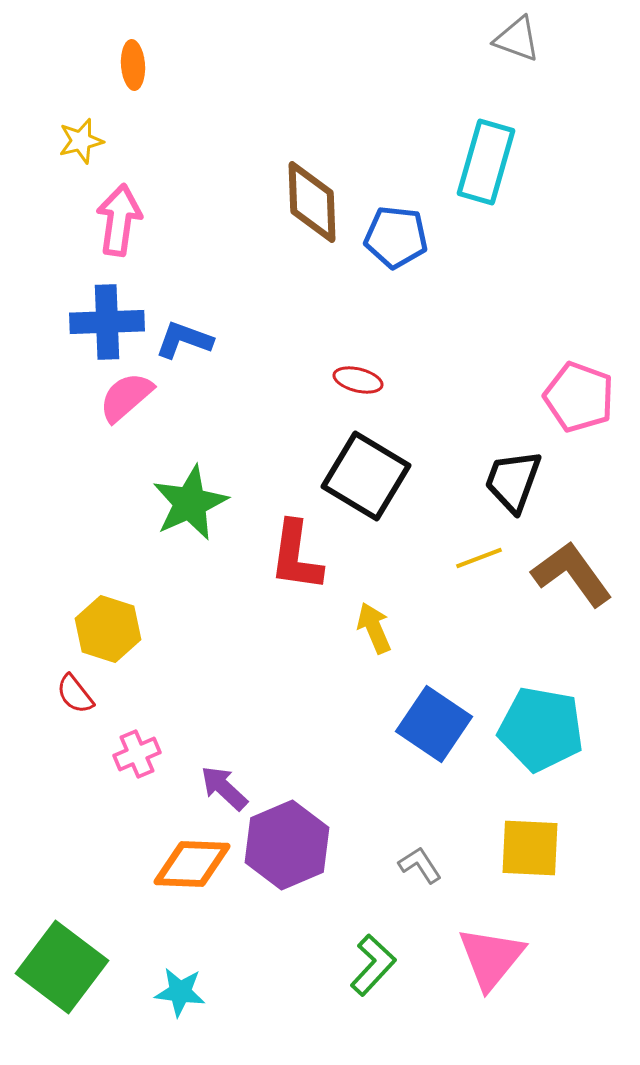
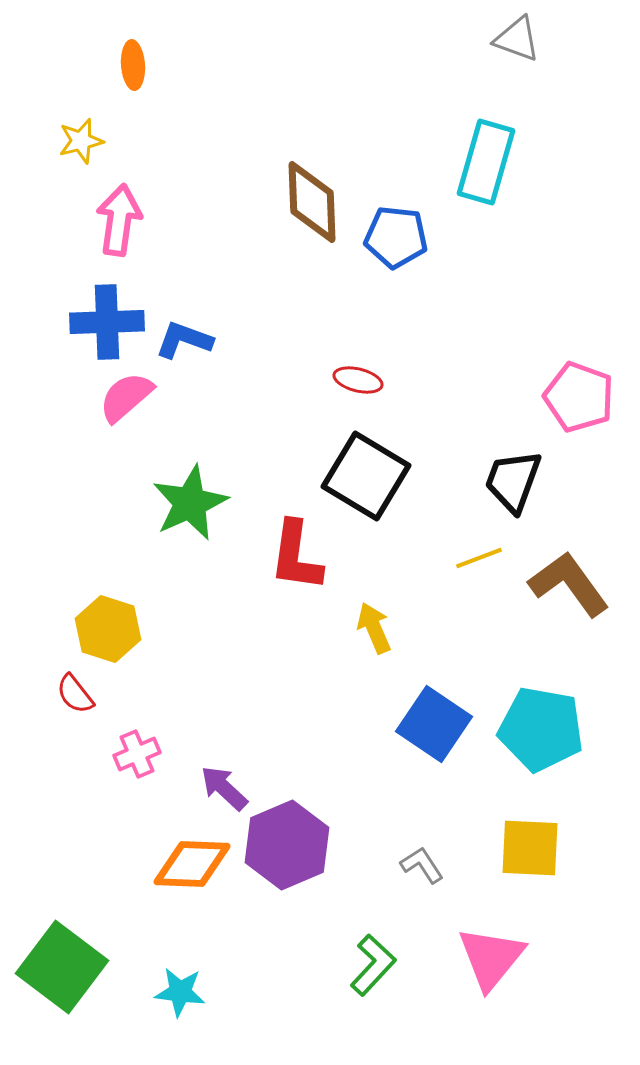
brown L-shape: moved 3 px left, 10 px down
gray L-shape: moved 2 px right
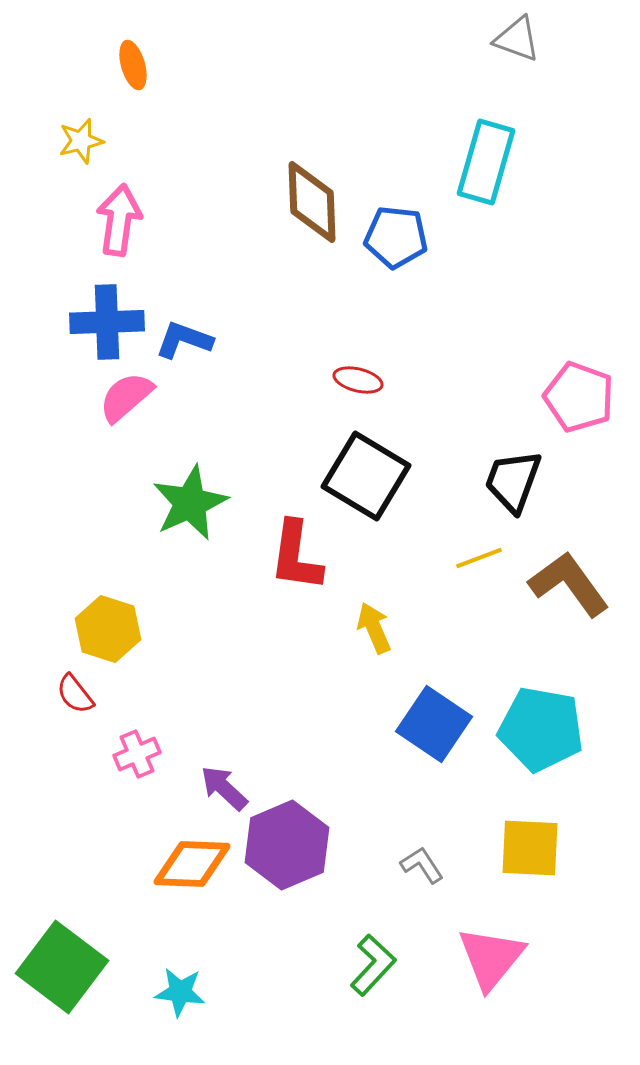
orange ellipse: rotated 12 degrees counterclockwise
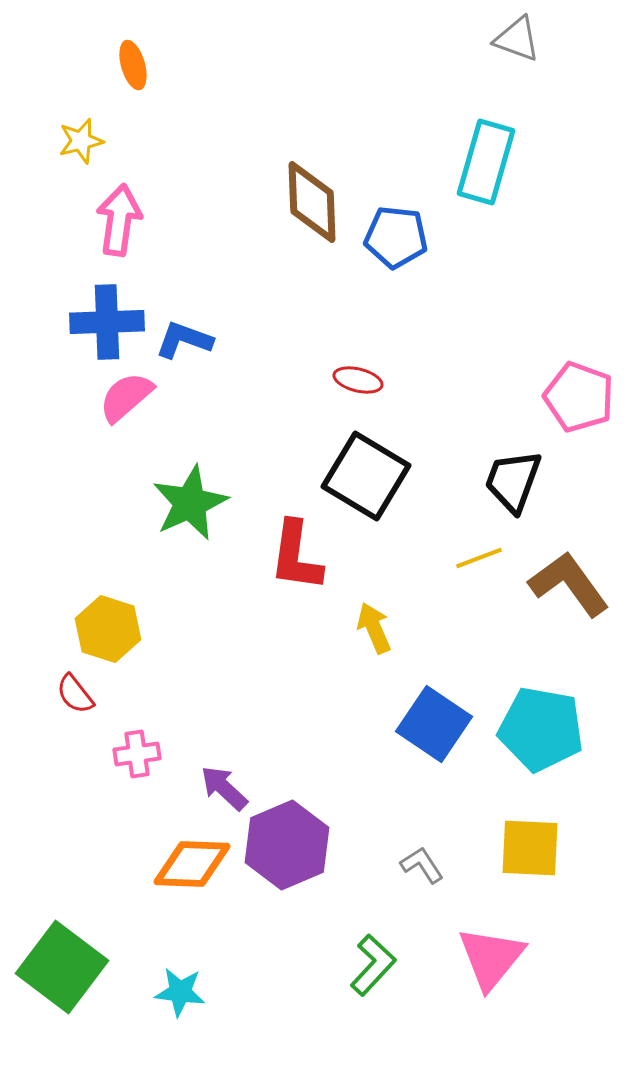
pink cross: rotated 15 degrees clockwise
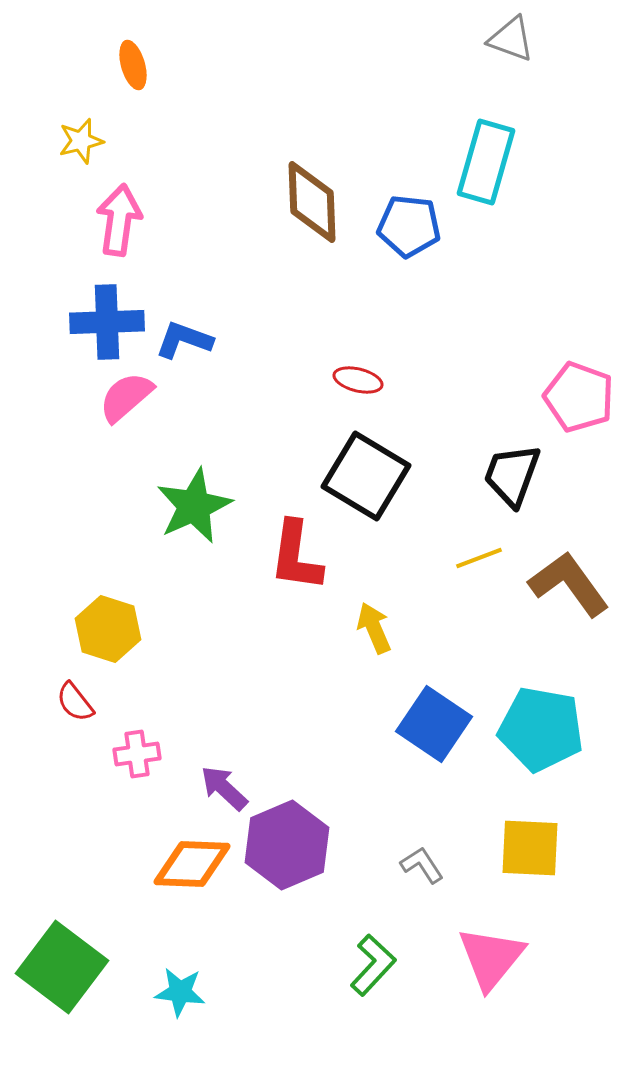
gray triangle: moved 6 px left
blue pentagon: moved 13 px right, 11 px up
black trapezoid: moved 1 px left, 6 px up
green star: moved 4 px right, 3 px down
red semicircle: moved 8 px down
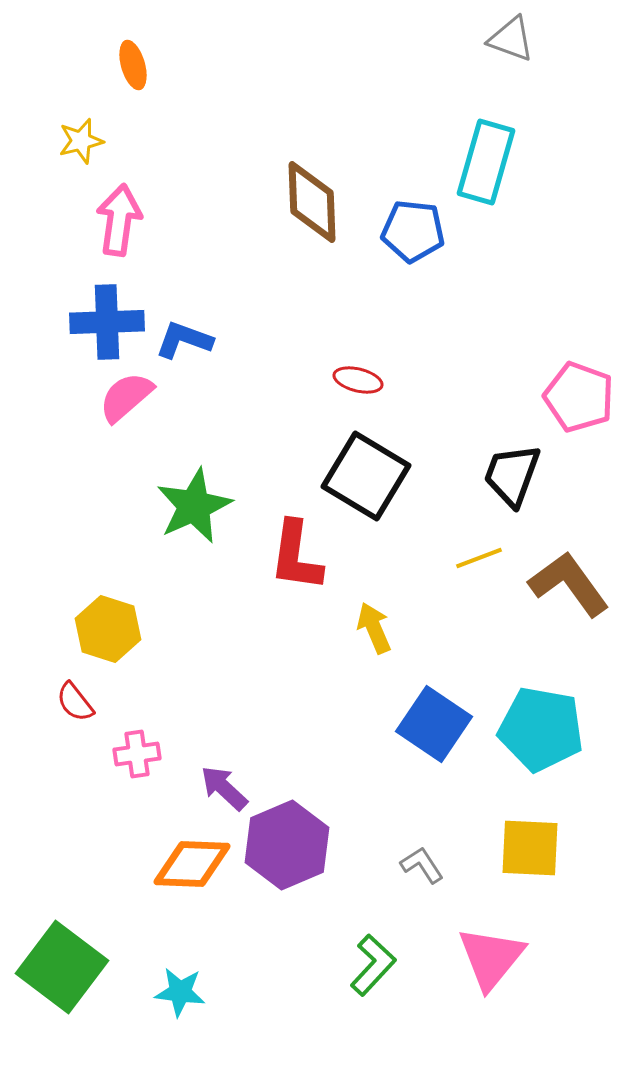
blue pentagon: moved 4 px right, 5 px down
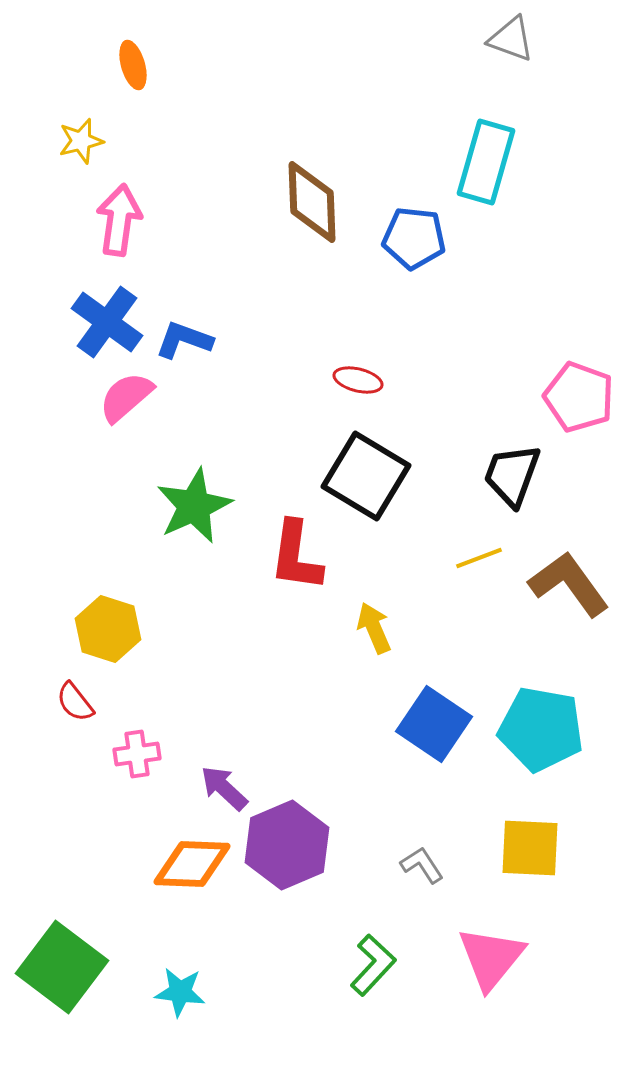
blue pentagon: moved 1 px right, 7 px down
blue cross: rotated 38 degrees clockwise
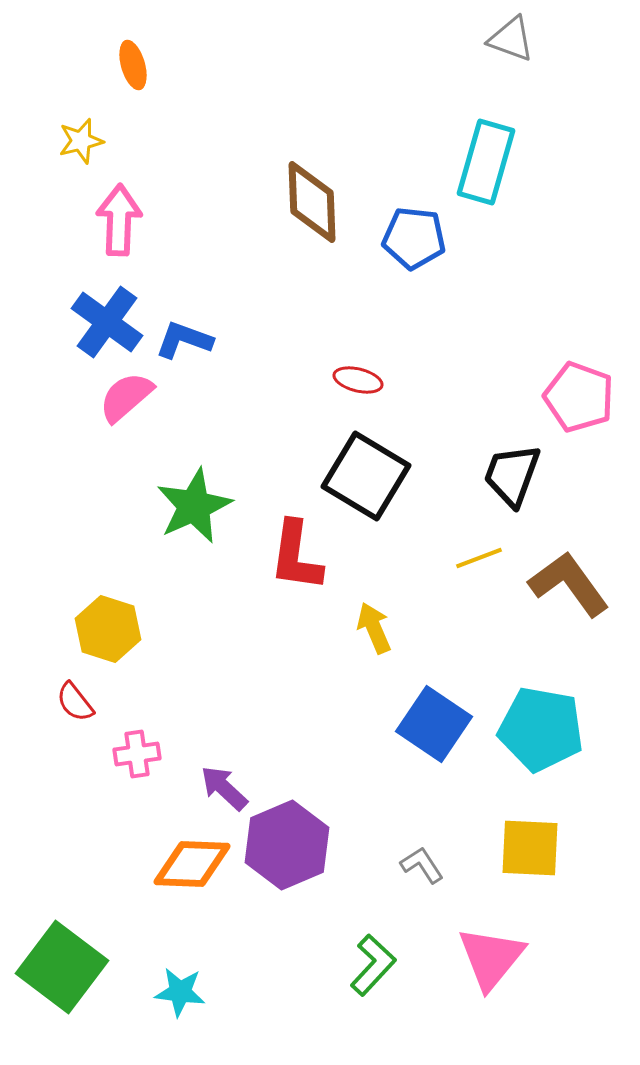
pink arrow: rotated 6 degrees counterclockwise
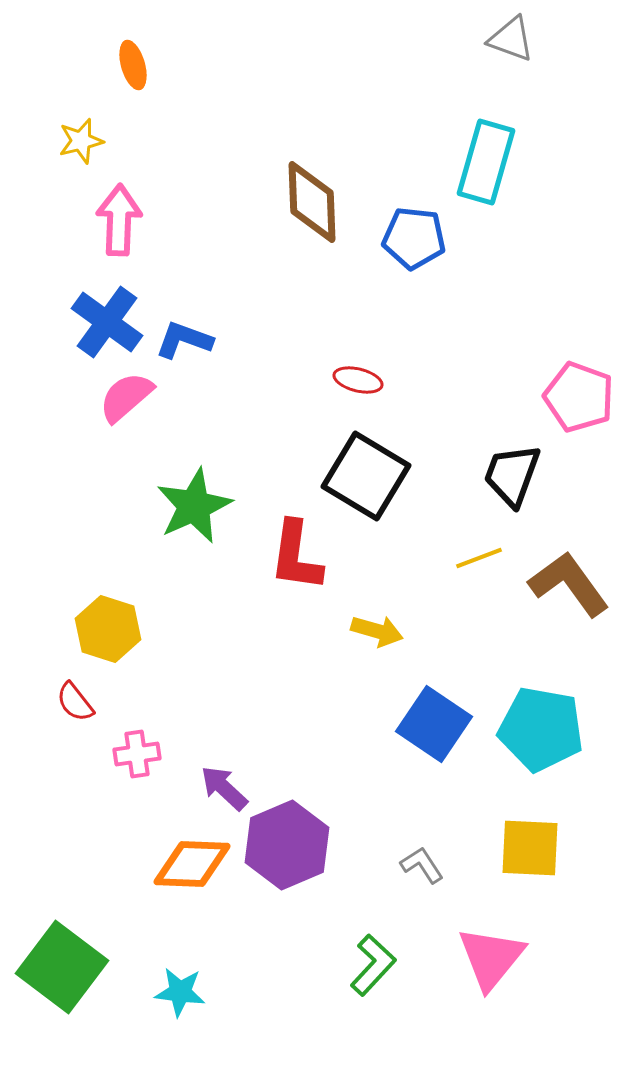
yellow arrow: moved 3 px right, 3 px down; rotated 129 degrees clockwise
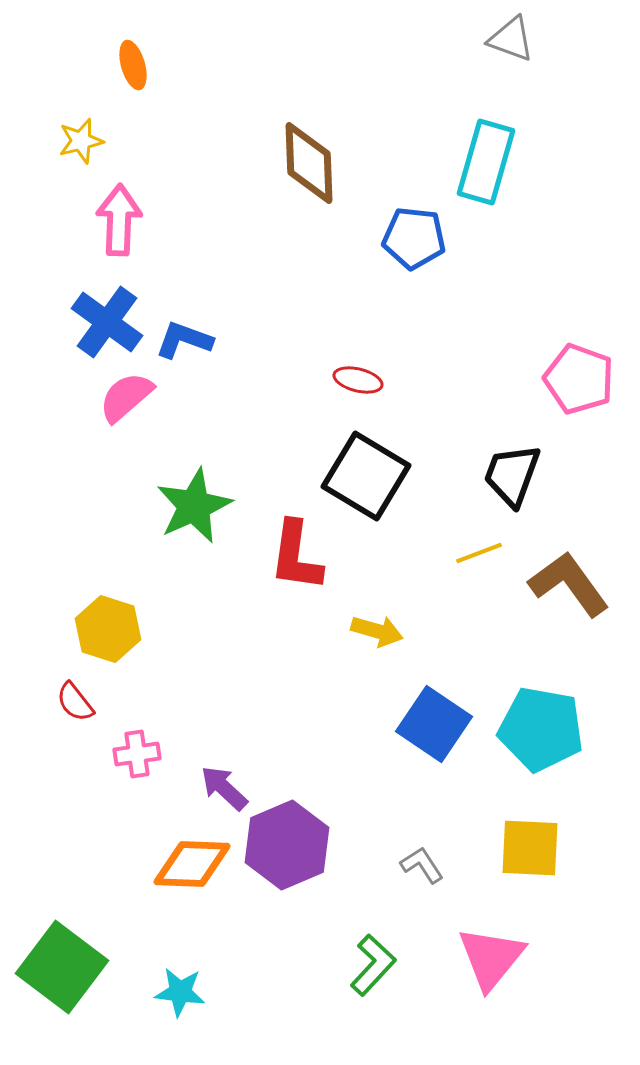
brown diamond: moved 3 px left, 39 px up
pink pentagon: moved 18 px up
yellow line: moved 5 px up
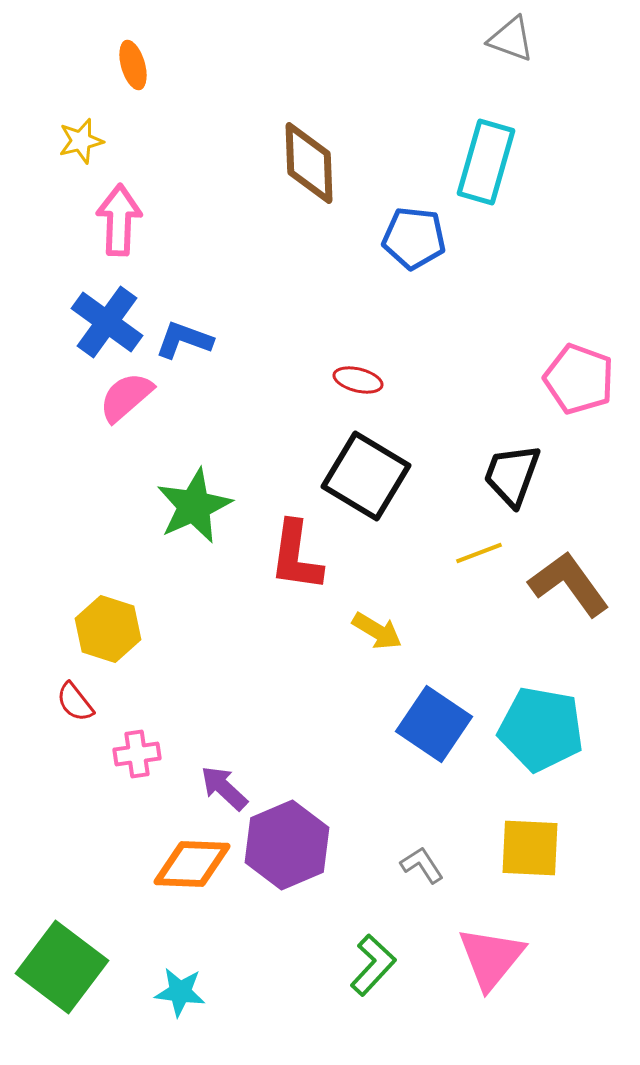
yellow arrow: rotated 15 degrees clockwise
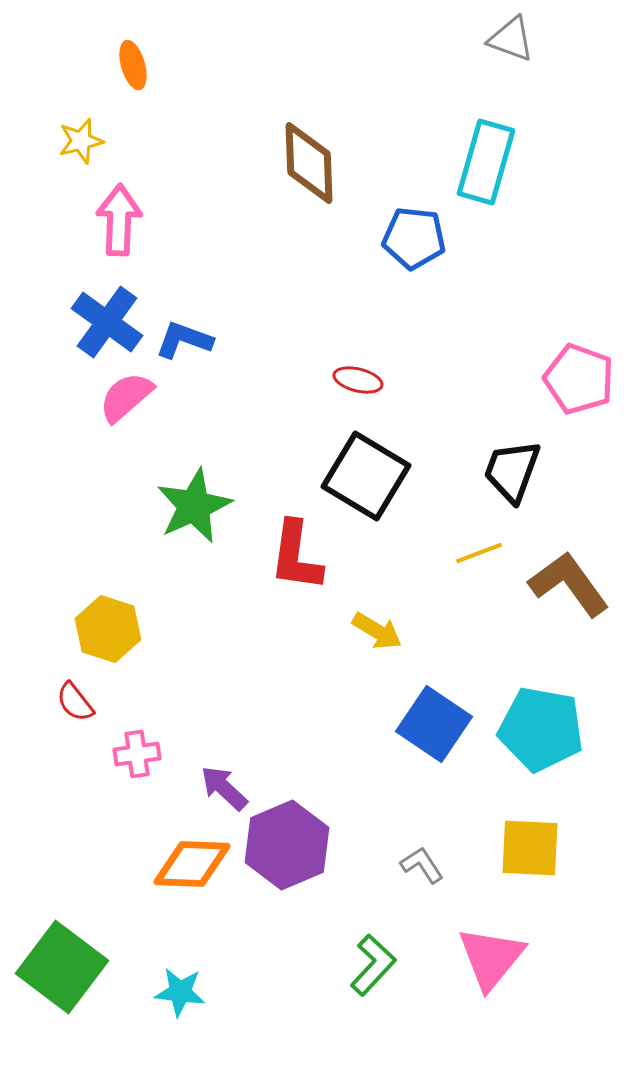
black trapezoid: moved 4 px up
